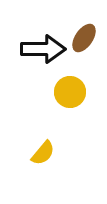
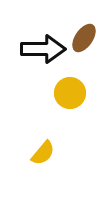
yellow circle: moved 1 px down
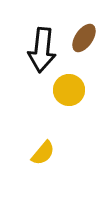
black arrow: moved 1 px left, 1 px down; rotated 96 degrees clockwise
yellow circle: moved 1 px left, 3 px up
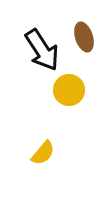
brown ellipse: moved 1 px up; rotated 52 degrees counterclockwise
black arrow: rotated 39 degrees counterclockwise
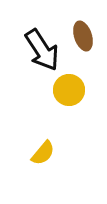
brown ellipse: moved 1 px left, 1 px up
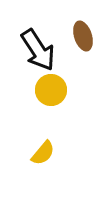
black arrow: moved 4 px left
yellow circle: moved 18 px left
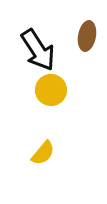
brown ellipse: moved 4 px right; rotated 28 degrees clockwise
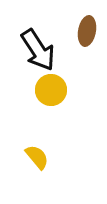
brown ellipse: moved 5 px up
yellow semicircle: moved 6 px left, 4 px down; rotated 80 degrees counterclockwise
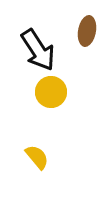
yellow circle: moved 2 px down
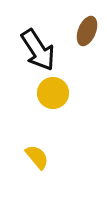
brown ellipse: rotated 12 degrees clockwise
yellow circle: moved 2 px right, 1 px down
